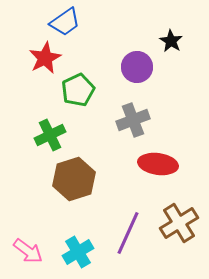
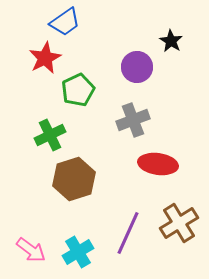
pink arrow: moved 3 px right, 1 px up
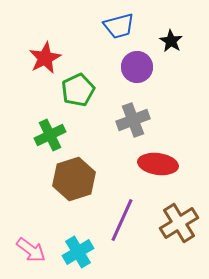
blue trapezoid: moved 54 px right, 4 px down; rotated 20 degrees clockwise
purple line: moved 6 px left, 13 px up
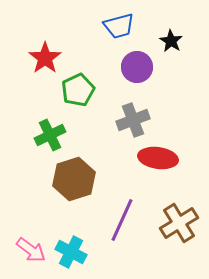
red star: rotated 8 degrees counterclockwise
red ellipse: moved 6 px up
cyan cross: moved 7 px left; rotated 32 degrees counterclockwise
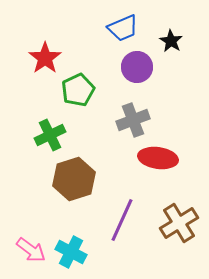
blue trapezoid: moved 4 px right, 2 px down; rotated 8 degrees counterclockwise
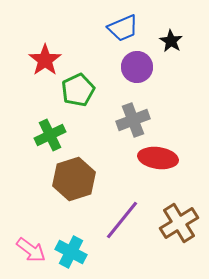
red star: moved 2 px down
purple line: rotated 15 degrees clockwise
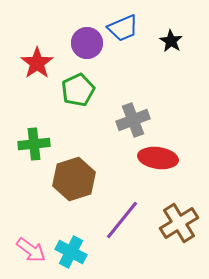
red star: moved 8 px left, 3 px down
purple circle: moved 50 px left, 24 px up
green cross: moved 16 px left, 9 px down; rotated 20 degrees clockwise
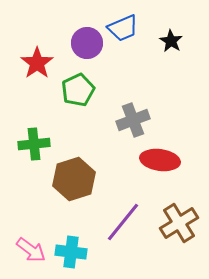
red ellipse: moved 2 px right, 2 px down
purple line: moved 1 px right, 2 px down
cyan cross: rotated 20 degrees counterclockwise
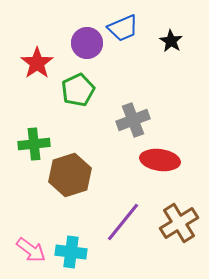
brown hexagon: moved 4 px left, 4 px up
